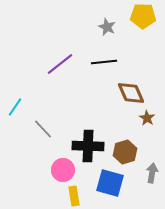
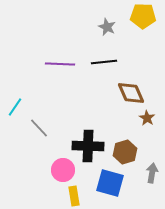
purple line: rotated 40 degrees clockwise
gray line: moved 4 px left, 1 px up
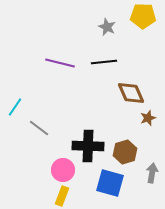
purple line: moved 1 px up; rotated 12 degrees clockwise
brown star: moved 1 px right; rotated 21 degrees clockwise
gray line: rotated 10 degrees counterclockwise
yellow rectangle: moved 12 px left; rotated 30 degrees clockwise
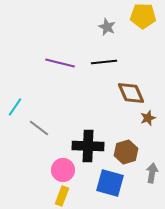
brown hexagon: moved 1 px right
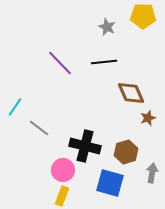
purple line: rotated 32 degrees clockwise
black cross: moved 3 px left; rotated 12 degrees clockwise
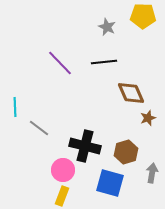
cyan line: rotated 36 degrees counterclockwise
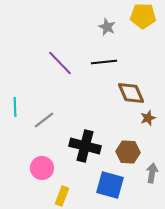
gray line: moved 5 px right, 8 px up; rotated 75 degrees counterclockwise
brown hexagon: moved 2 px right; rotated 20 degrees clockwise
pink circle: moved 21 px left, 2 px up
blue square: moved 2 px down
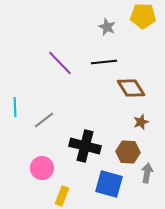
brown diamond: moved 5 px up; rotated 8 degrees counterclockwise
brown star: moved 7 px left, 4 px down
gray arrow: moved 5 px left
blue square: moved 1 px left, 1 px up
